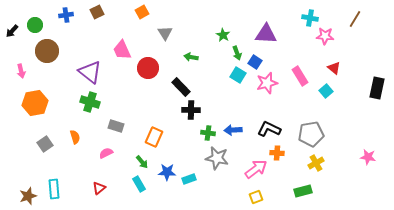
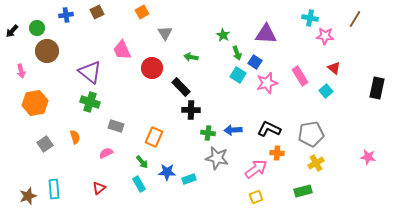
green circle at (35, 25): moved 2 px right, 3 px down
red circle at (148, 68): moved 4 px right
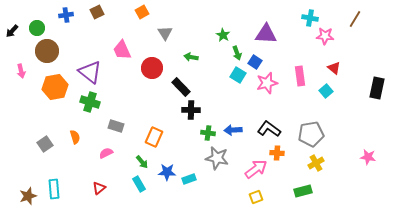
pink rectangle at (300, 76): rotated 24 degrees clockwise
orange hexagon at (35, 103): moved 20 px right, 16 px up
black L-shape at (269, 129): rotated 10 degrees clockwise
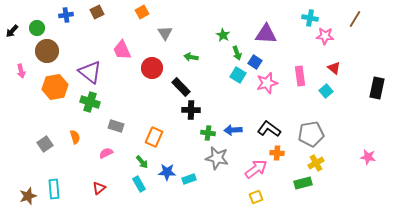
green rectangle at (303, 191): moved 8 px up
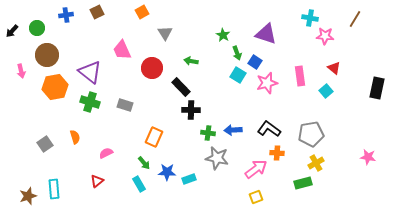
purple triangle at (266, 34): rotated 15 degrees clockwise
brown circle at (47, 51): moved 4 px down
green arrow at (191, 57): moved 4 px down
gray rectangle at (116, 126): moved 9 px right, 21 px up
green arrow at (142, 162): moved 2 px right, 1 px down
red triangle at (99, 188): moved 2 px left, 7 px up
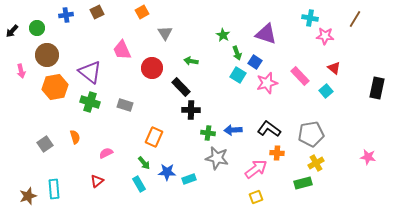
pink rectangle at (300, 76): rotated 36 degrees counterclockwise
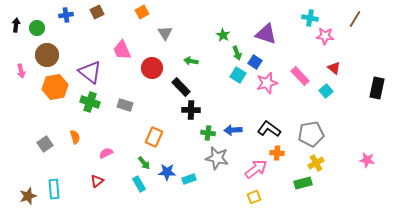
black arrow at (12, 31): moved 4 px right, 6 px up; rotated 144 degrees clockwise
pink star at (368, 157): moved 1 px left, 3 px down
yellow square at (256, 197): moved 2 px left
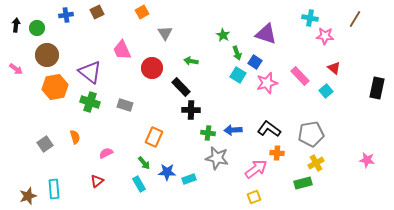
pink arrow at (21, 71): moved 5 px left, 2 px up; rotated 40 degrees counterclockwise
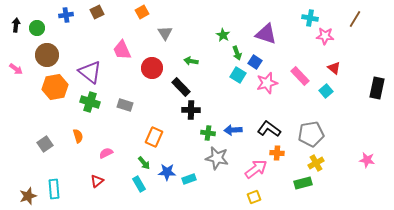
orange semicircle at (75, 137): moved 3 px right, 1 px up
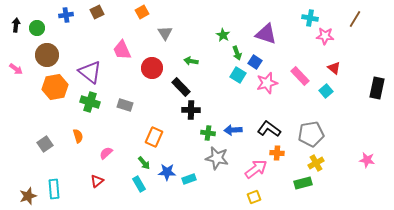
pink semicircle at (106, 153): rotated 16 degrees counterclockwise
